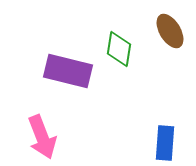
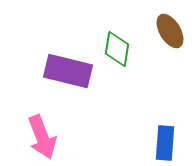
green diamond: moved 2 px left
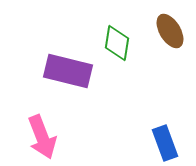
green diamond: moved 6 px up
blue rectangle: rotated 24 degrees counterclockwise
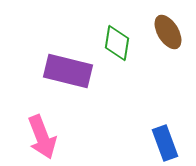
brown ellipse: moved 2 px left, 1 px down
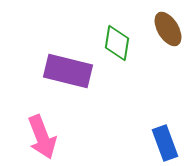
brown ellipse: moved 3 px up
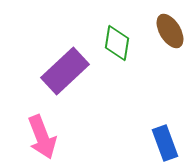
brown ellipse: moved 2 px right, 2 px down
purple rectangle: moved 3 px left; rotated 57 degrees counterclockwise
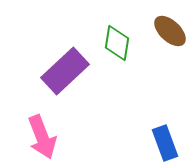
brown ellipse: rotated 16 degrees counterclockwise
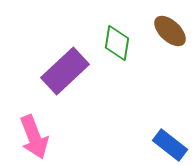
pink arrow: moved 8 px left
blue rectangle: moved 5 px right, 2 px down; rotated 32 degrees counterclockwise
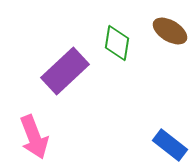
brown ellipse: rotated 12 degrees counterclockwise
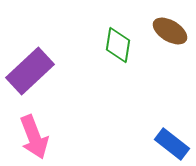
green diamond: moved 1 px right, 2 px down
purple rectangle: moved 35 px left
blue rectangle: moved 2 px right, 1 px up
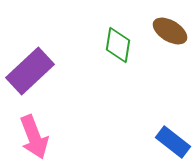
blue rectangle: moved 1 px right, 2 px up
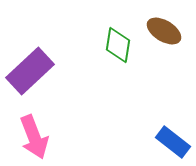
brown ellipse: moved 6 px left
